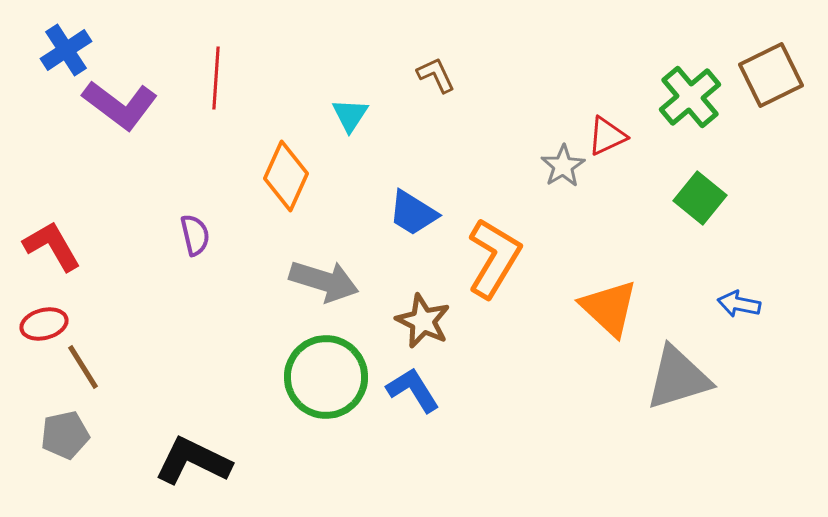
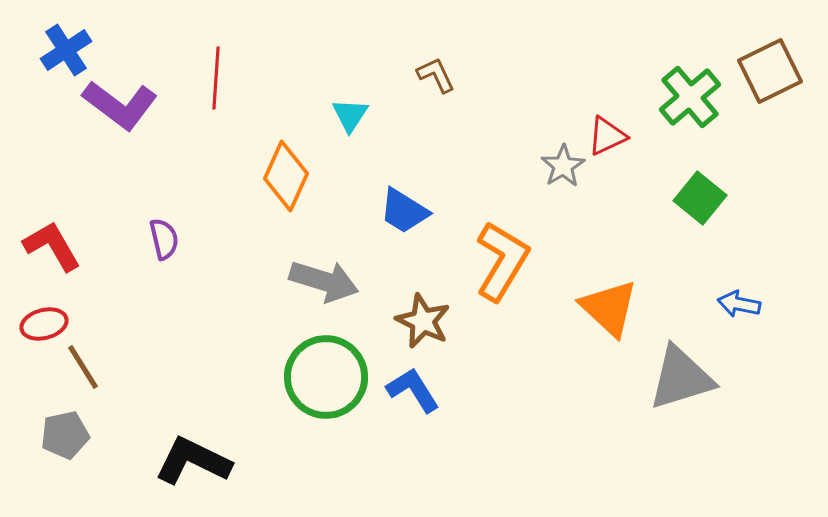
brown square: moved 1 px left, 4 px up
blue trapezoid: moved 9 px left, 2 px up
purple semicircle: moved 31 px left, 4 px down
orange L-shape: moved 8 px right, 3 px down
gray triangle: moved 3 px right
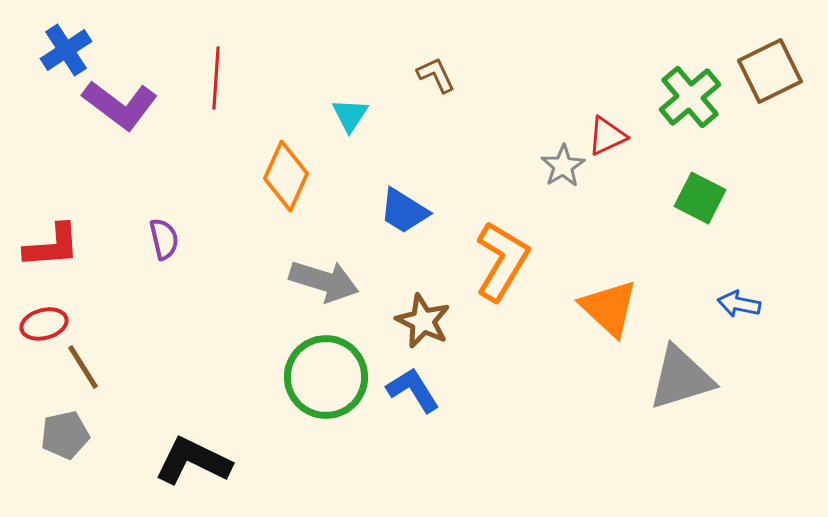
green square: rotated 12 degrees counterclockwise
red L-shape: rotated 116 degrees clockwise
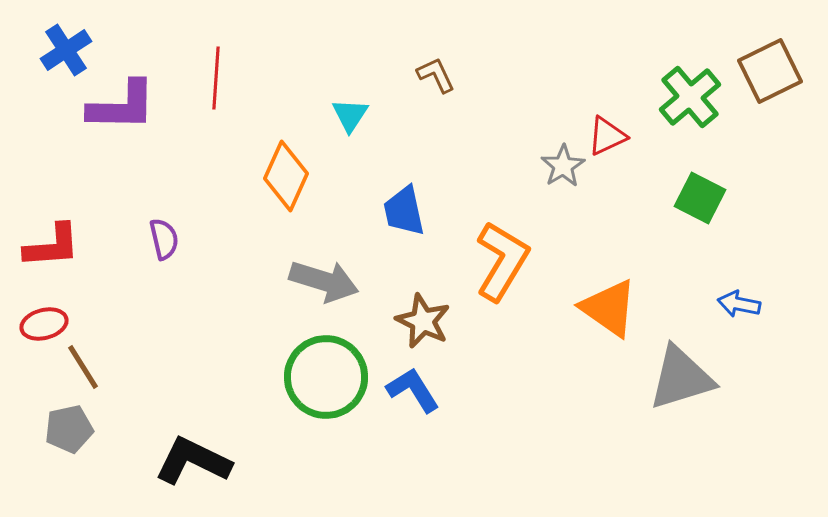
purple L-shape: moved 2 px right, 1 px down; rotated 36 degrees counterclockwise
blue trapezoid: rotated 46 degrees clockwise
orange triangle: rotated 8 degrees counterclockwise
gray pentagon: moved 4 px right, 6 px up
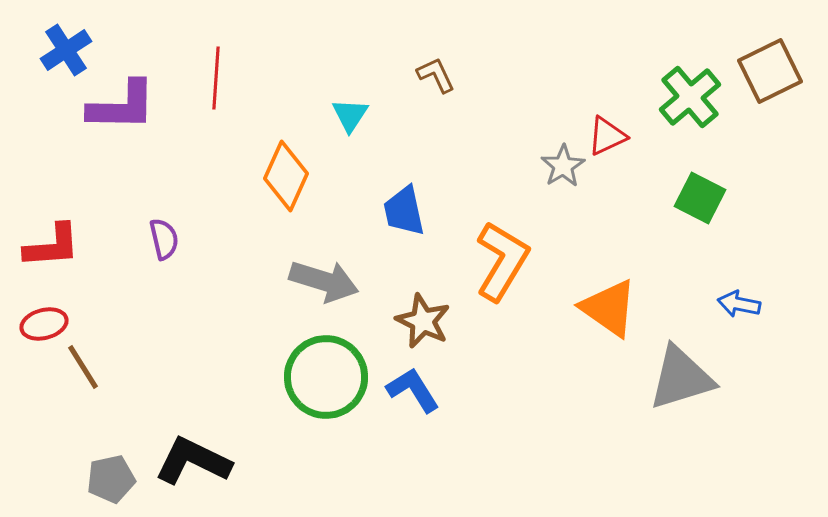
gray pentagon: moved 42 px right, 50 px down
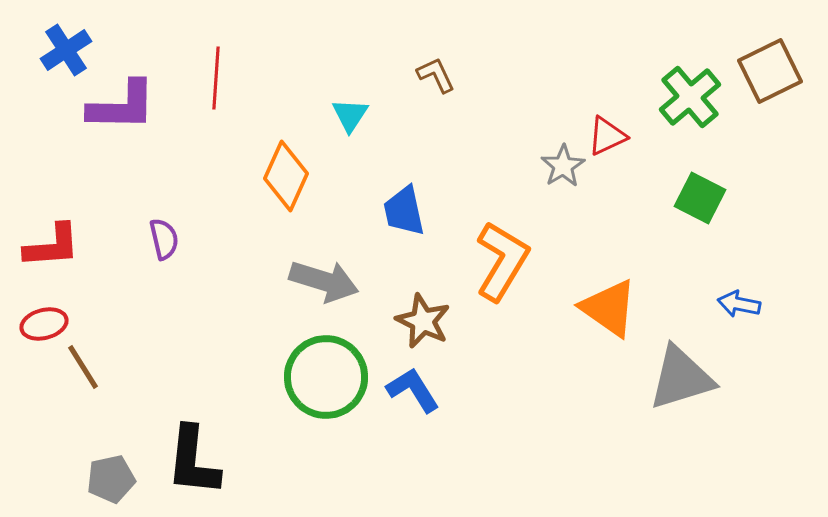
black L-shape: rotated 110 degrees counterclockwise
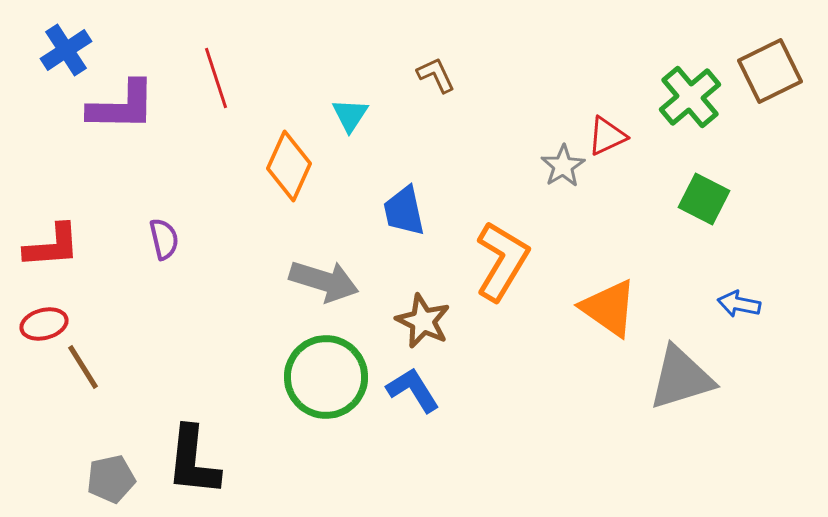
red line: rotated 22 degrees counterclockwise
orange diamond: moved 3 px right, 10 px up
green square: moved 4 px right, 1 px down
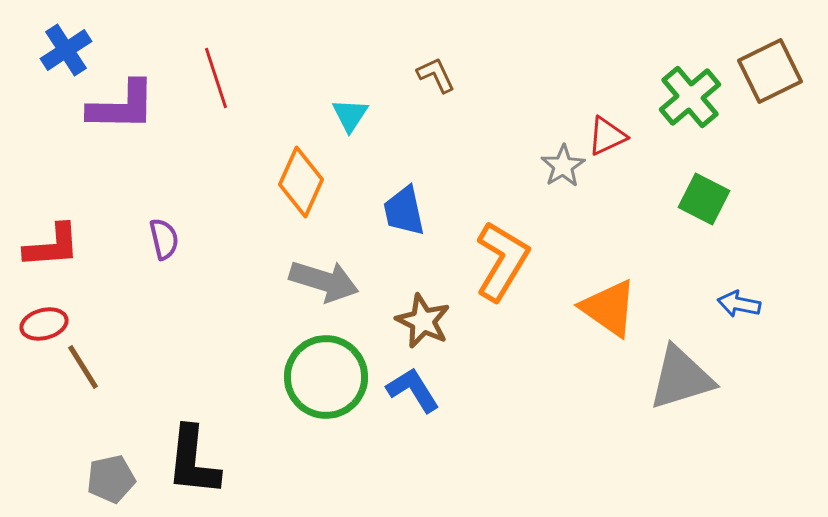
orange diamond: moved 12 px right, 16 px down
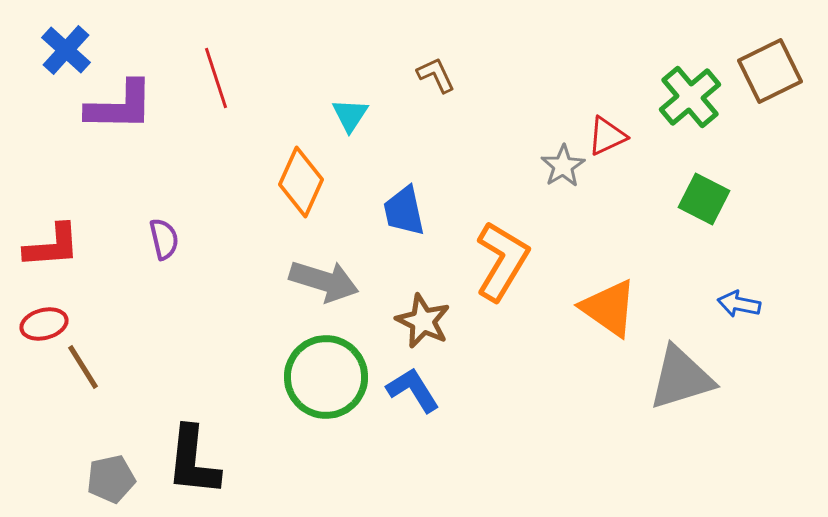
blue cross: rotated 15 degrees counterclockwise
purple L-shape: moved 2 px left
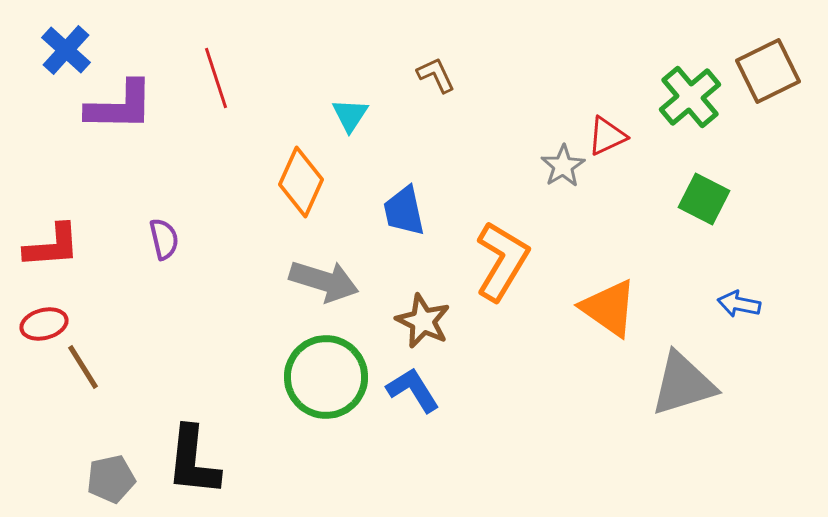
brown square: moved 2 px left
gray triangle: moved 2 px right, 6 px down
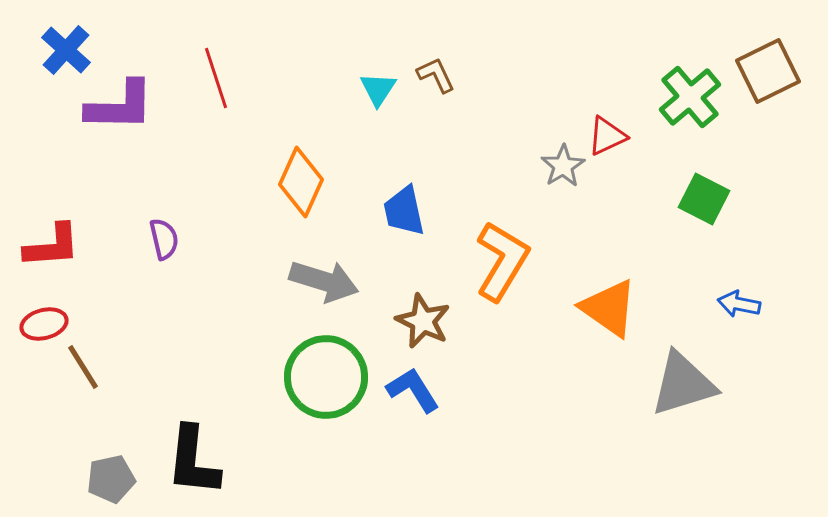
cyan triangle: moved 28 px right, 26 px up
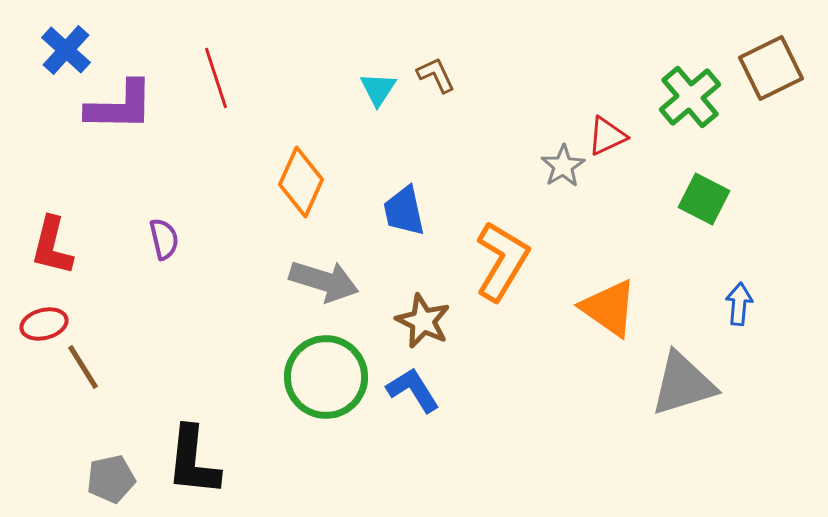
brown square: moved 3 px right, 3 px up
red L-shape: rotated 108 degrees clockwise
blue arrow: rotated 84 degrees clockwise
